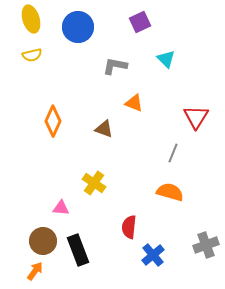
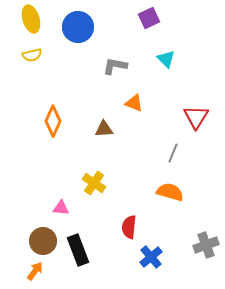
purple square: moved 9 px right, 4 px up
brown triangle: rotated 24 degrees counterclockwise
blue cross: moved 2 px left, 2 px down
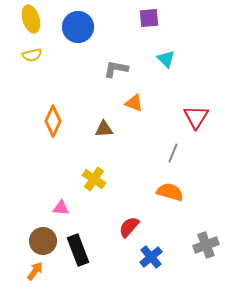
purple square: rotated 20 degrees clockwise
gray L-shape: moved 1 px right, 3 px down
yellow cross: moved 4 px up
red semicircle: rotated 35 degrees clockwise
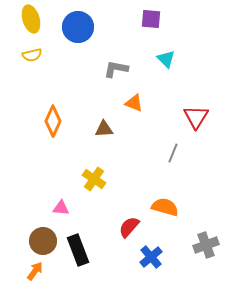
purple square: moved 2 px right, 1 px down; rotated 10 degrees clockwise
orange semicircle: moved 5 px left, 15 px down
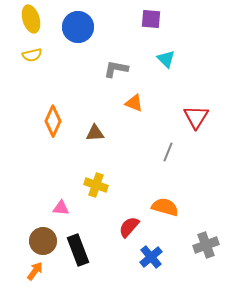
brown triangle: moved 9 px left, 4 px down
gray line: moved 5 px left, 1 px up
yellow cross: moved 2 px right, 6 px down; rotated 15 degrees counterclockwise
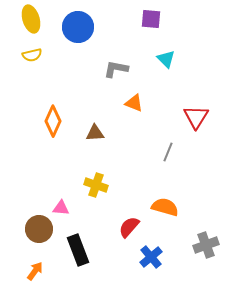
brown circle: moved 4 px left, 12 px up
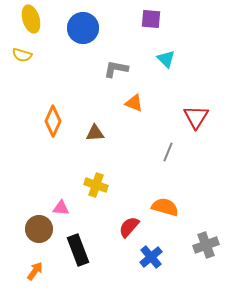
blue circle: moved 5 px right, 1 px down
yellow semicircle: moved 10 px left; rotated 30 degrees clockwise
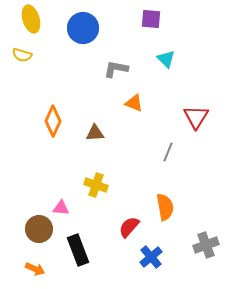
orange semicircle: rotated 64 degrees clockwise
orange arrow: moved 2 px up; rotated 78 degrees clockwise
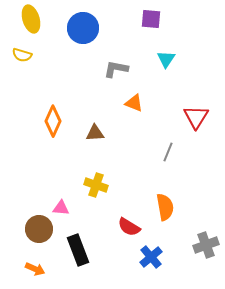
cyan triangle: rotated 18 degrees clockwise
red semicircle: rotated 100 degrees counterclockwise
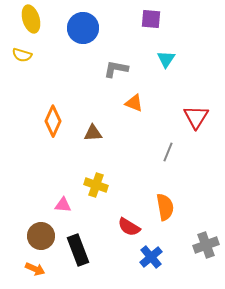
brown triangle: moved 2 px left
pink triangle: moved 2 px right, 3 px up
brown circle: moved 2 px right, 7 px down
